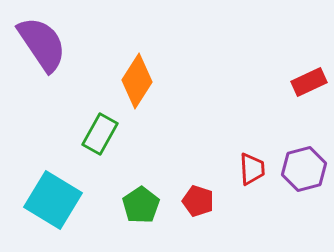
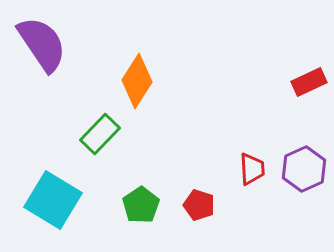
green rectangle: rotated 15 degrees clockwise
purple hexagon: rotated 9 degrees counterclockwise
red pentagon: moved 1 px right, 4 px down
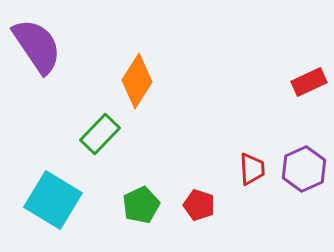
purple semicircle: moved 5 px left, 2 px down
green pentagon: rotated 9 degrees clockwise
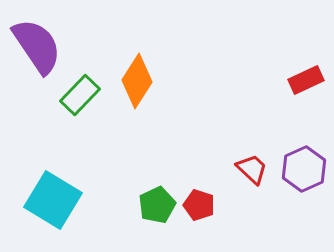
red rectangle: moved 3 px left, 2 px up
green rectangle: moved 20 px left, 39 px up
red trapezoid: rotated 44 degrees counterclockwise
green pentagon: moved 16 px right
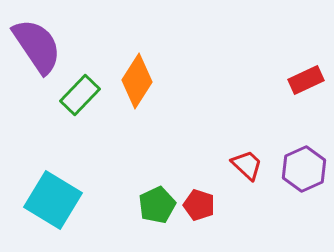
red trapezoid: moved 5 px left, 4 px up
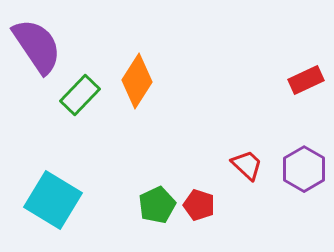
purple hexagon: rotated 6 degrees counterclockwise
